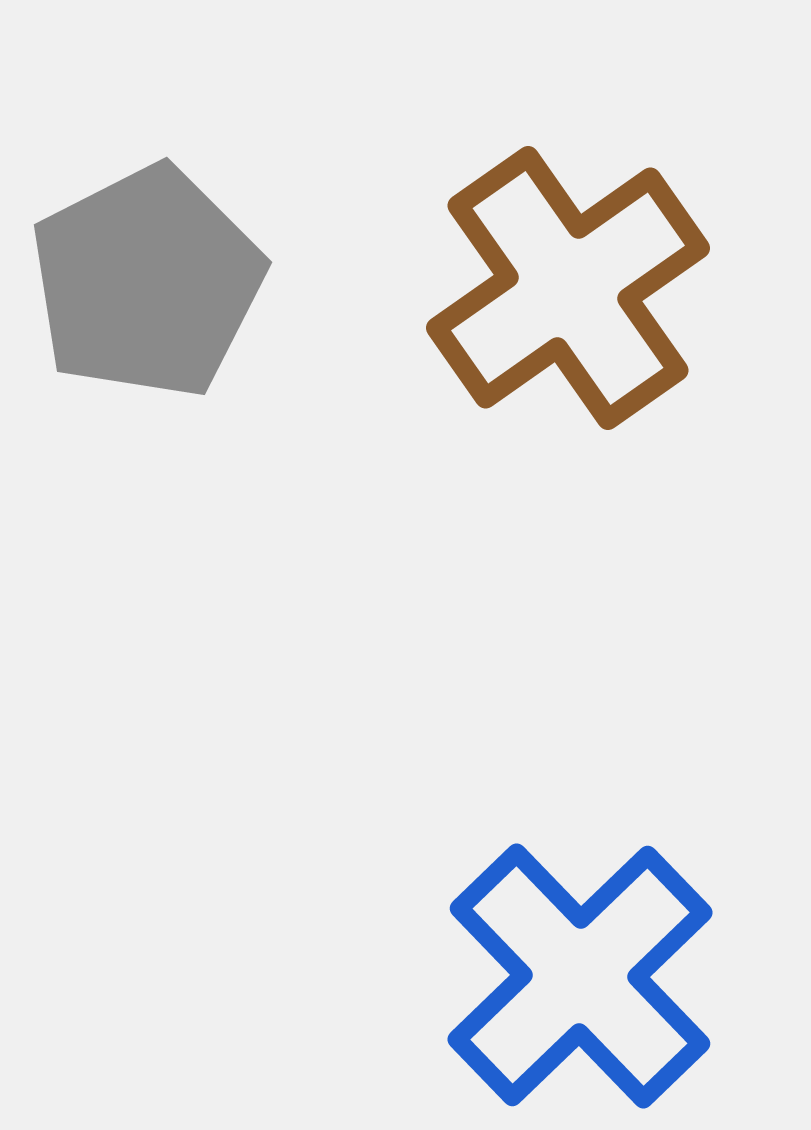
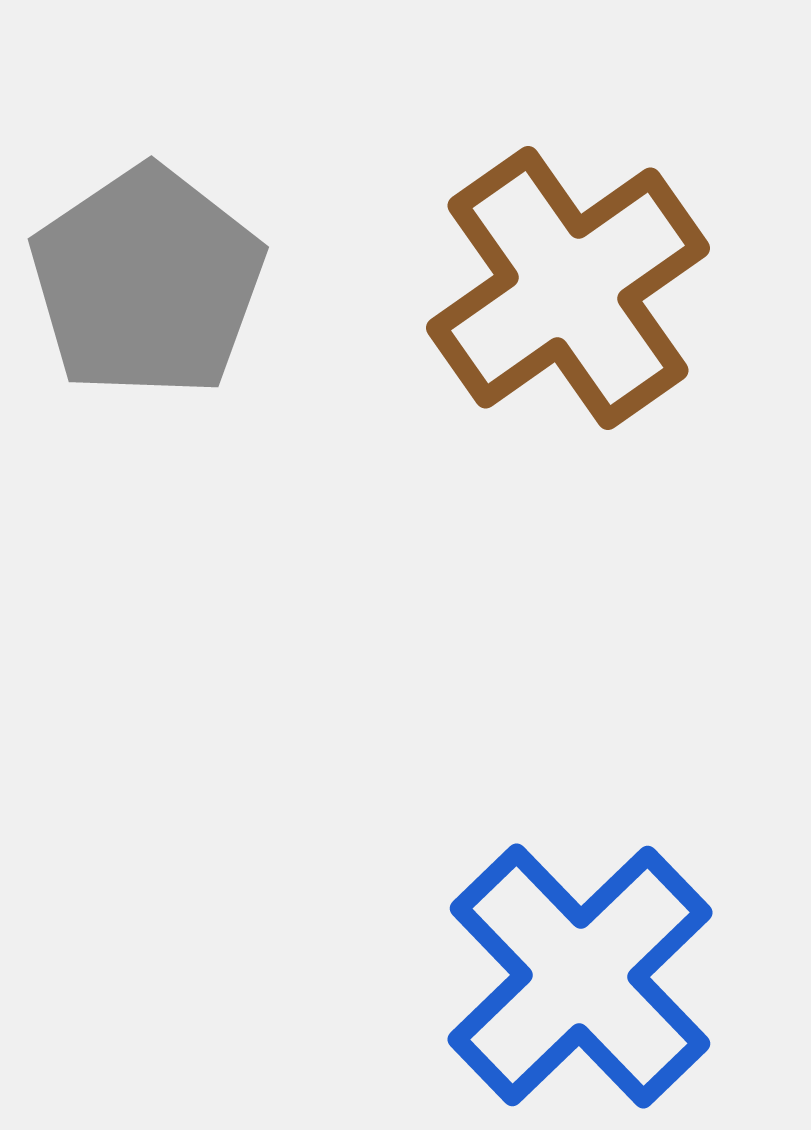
gray pentagon: rotated 7 degrees counterclockwise
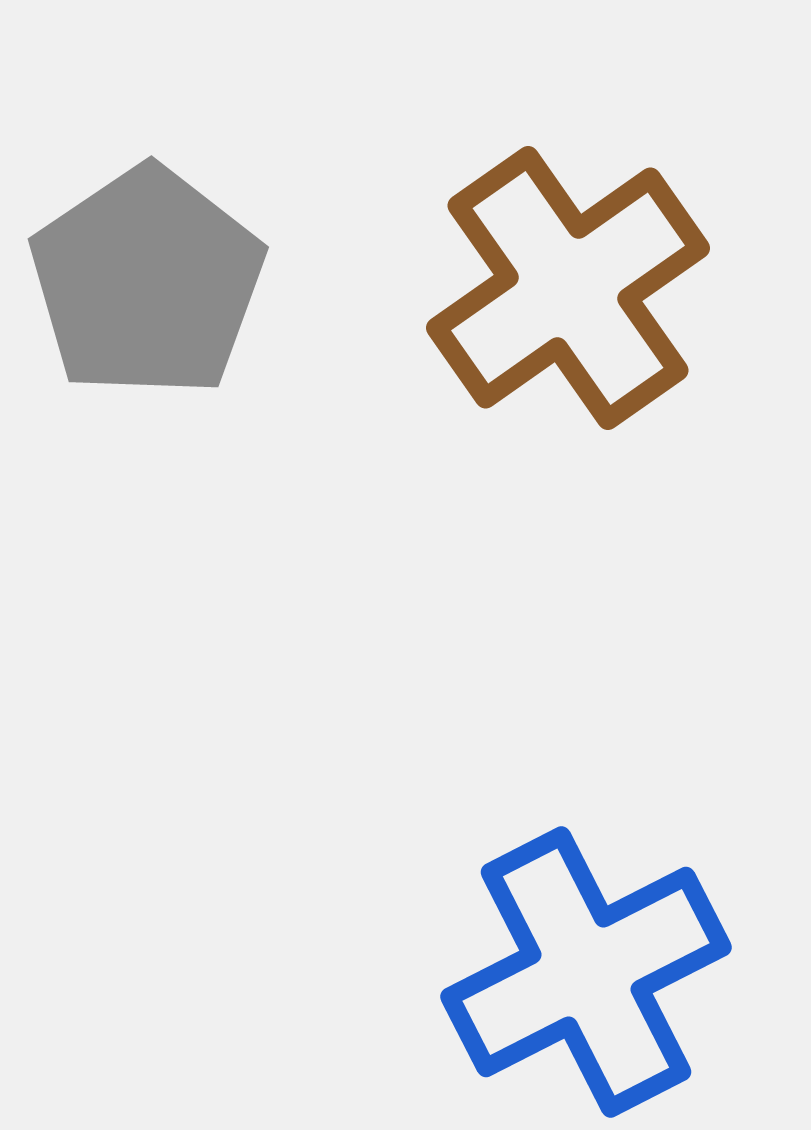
blue cross: moved 6 px right, 4 px up; rotated 17 degrees clockwise
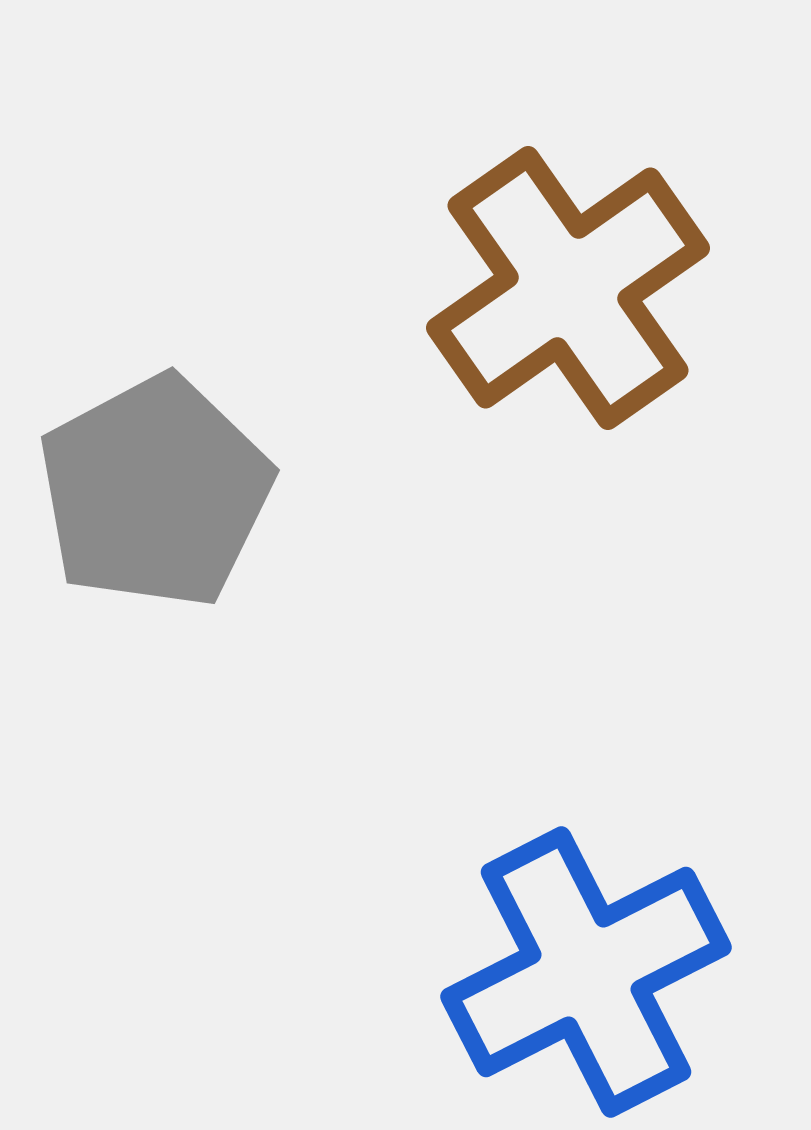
gray pentagon: moved 8 px right, 210 px down; rotated 6 degrees clockwise
